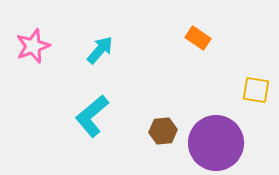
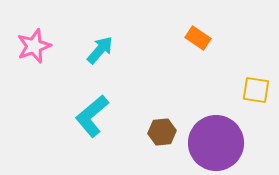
pink star: moved 1 px right
brown hexagon: moved 1 px left, 1 px down
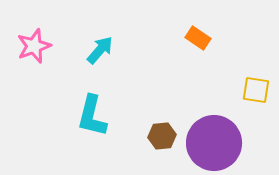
cyan L-shape: rotated 36 degrees counterclockwise
brown hexagon: moved 4 px down
purple circle: moved 2 px left
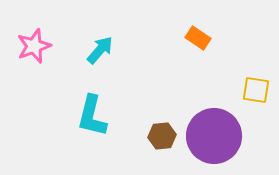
purple circle: moved 7 px up
